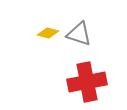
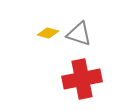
red cross: moved 5 px left, 3 px up
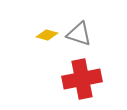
yellow diamond: moved 1 px left, 2 px down
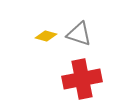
yellow diamond: moved 1 px left, 1 px down
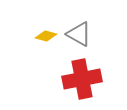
gray triangle: rotated 12 degrees clockwise
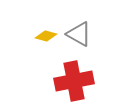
red cross: moved 8 px left, 2 px down
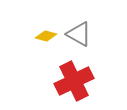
red cross: rotated 15 degrees counterclockwise
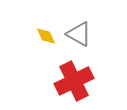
yellow diamond: rotated 50 degrees clockwise
